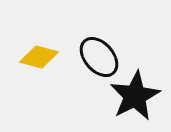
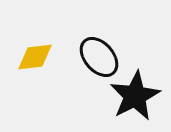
yellow diamond: moved 4 px left; rotated 21 degrees counterclockwise
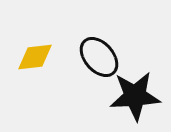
black star: rotated 24 degrees clockwise
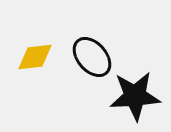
black ellipse: moved 7 px left
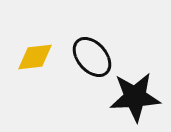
black star: moved 1 px down
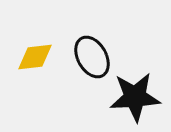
black ellipse: rotated 12 degrees clockwise
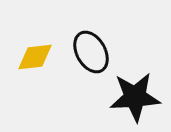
black ellipse: moved 1 px left, 5 px up
